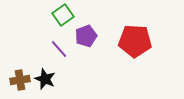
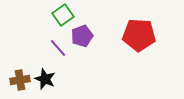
purple pentagon: moved 4 px left
red pentagon: moved 4 px right, 6 px up
purple line: moved 1 px left, 1 px up
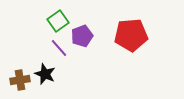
green square: moved 5 px left, 6 px down
red pentagon: moved 8 px left; rotated 8 degrees counterclockwise
purple line: moved 1 px right
black star: moved 5 px up
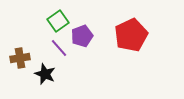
red pentagon: rotated 20 degrees counterclockwise
brown cross: moved 22 px up
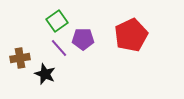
green square: moved 1 px left
purple pentagon: moved 1 px right, 3 px down; rotated 20 degrees clockwise
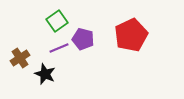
purple pentagon: rotated 15 degrees clockwise
purple line: rotated 72 degrees counterclockwise
brown cross: rotated 24 degrees counterclockwise
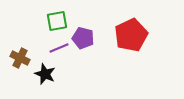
green square: rotated 25 degrees clockwise
purple pentagon: moved 1 px up
brown cross: rotated 30 degrees counterclockwise
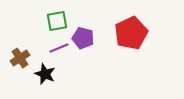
red pentagon: moved 2 px up
brown cross: rotated 30 degrees clockwise
